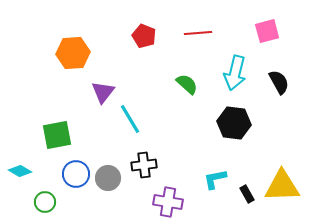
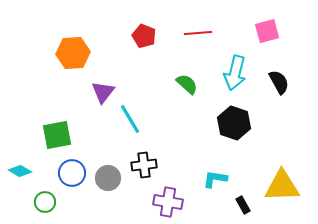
black hexagon: rotated 12 degrees clockwise
blue circle: moved 4 px left, 1 px up
cyan L-shape: rotated 20 degrees clockwise
black rectangle: moved 4 px left, 11 px down
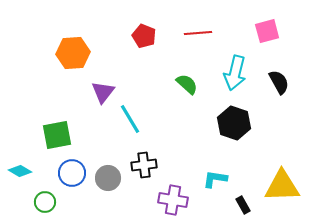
purple cross: moved 5 px right, 2 px up
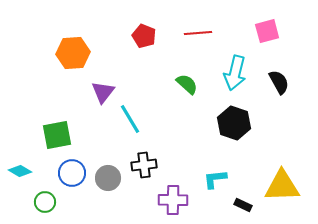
cyan L-shape: rotated 15 degrees counterclockwise
purple cross: rotated 8 degrees counterclockwise
black rectangle: rotated 36 degrees counterclockwise
